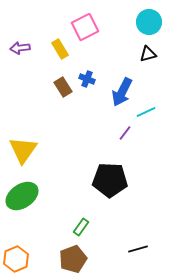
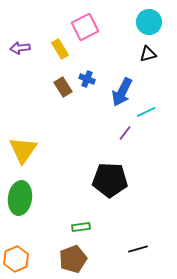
green ellipse: moved 2 px left, 2 px down; rotated 48 degrees counterclockwise
green rectangle: rotated 48 degrees clockwise
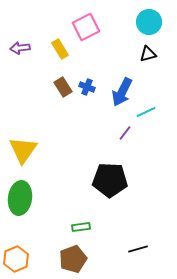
pink square: moved 1 px right
blue cross: moved 8 px down
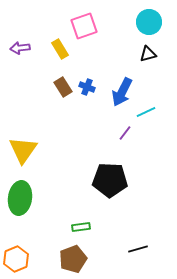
pink square: moved 2 px left, 1 px up; rotated 8 degrees clockwise
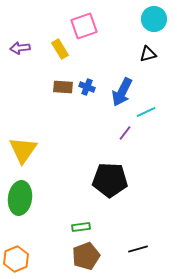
cyan circle: moved 5 px right, 3 px up
brown rectangle: rotated 54 degrees counterclockwise
brown pentagon: moved 13 px right, 3 px up
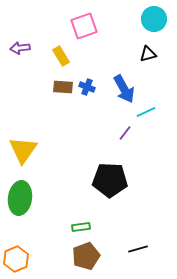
yellow rectangle: moved 1 px right, 7 px down
blue arrow: moved 2 px right, 3 px up; rotated 56 degrees counterclockwise
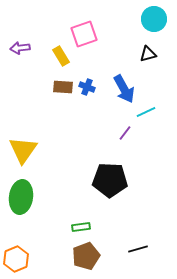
pink square: moved 8 px down
green ellipse: moved 1 px right, 1 px up
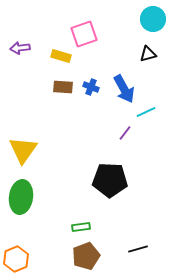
cyan circle: moved 1 px left
yellow rectangle: rotated 42 degrees counterclockwise
blue cross: moved 4 px right
